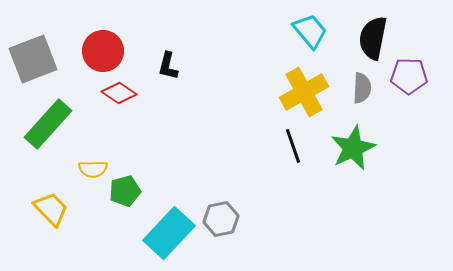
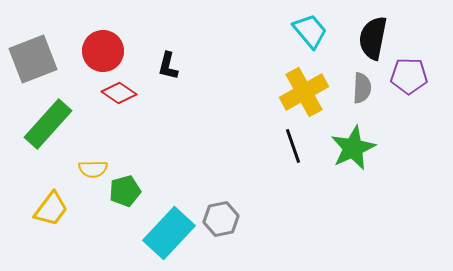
yellow trapezoid: rotated 81 degrees clockwise
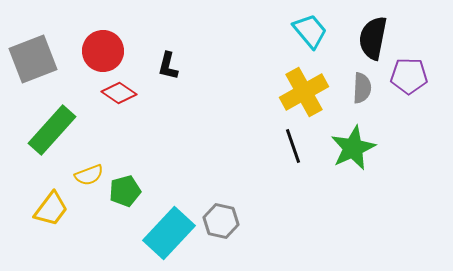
green rectangle: moved 4 px right, 6 px down
yellow semicircle: moved 4 px left, 6 px down; rotated 20 degrees counterclockwise
gray hexagon: moved 2 px down; rotated 24 degrees clockwise
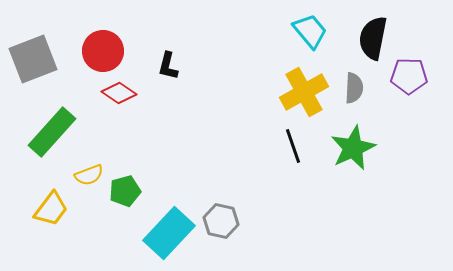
gray semicircle: moved 8 px left
green rectangle: moved 2 px down
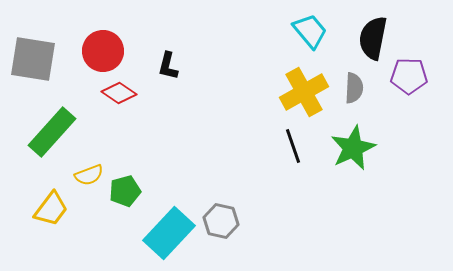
gray square: rotated 30 degrees clockwise
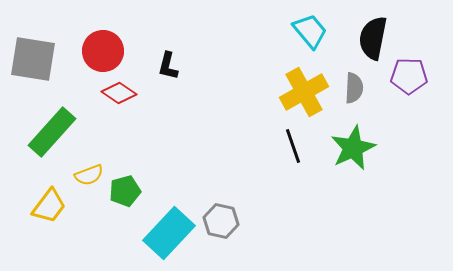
yellow trapezoid: moved 2 px left, 3 px up
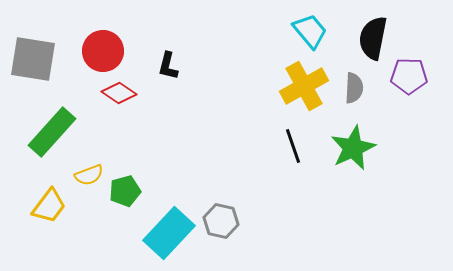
yellow cross: moved 6 px up
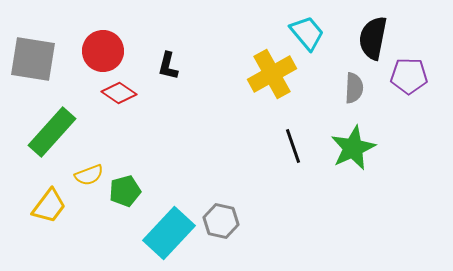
cyan trapezoid: moved 3 px left, 2 px down
yellow cross: moved 32 px left, 12 px up
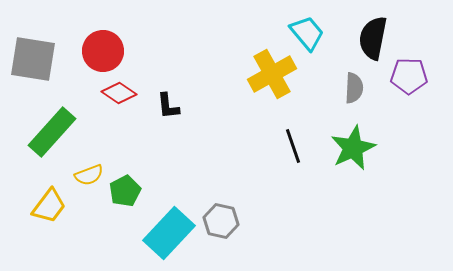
black L-shape: moved 40 px down; rotated 20 degrees counterclockwise
green pentagon: rotated 12 degrees counterclockwise
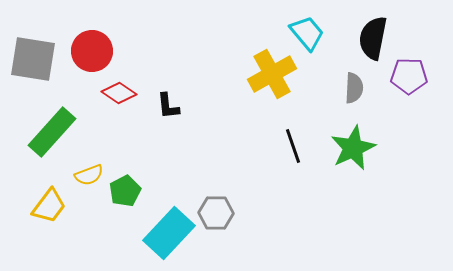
red circle: moved 11 px left
gray hexagon: moved 5 px left, 8 px up; rotated 12 degrees counterclockwise
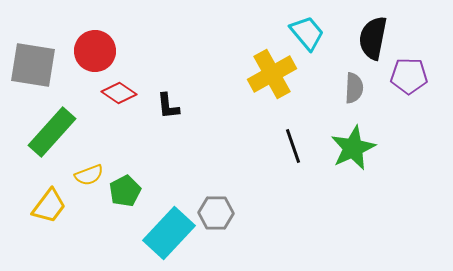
red circle: moved 3 px right
gray square: moved 6 px down
